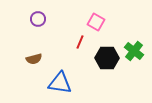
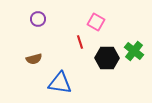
red line: rotated 40 degrees counterclockwise
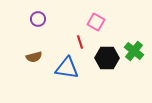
brown semicircle: moved 2 px up
blue triangle: moved 7 px right, 15 px up
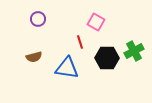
green cross: rotated 24 degrees clockwise
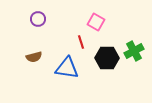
red line: moved 1 px right
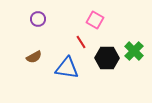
pink square: moved 1 px left, 2 px up
red line: rotated 16 degrees counterclockwise
green cross: rotated 18 degrees counterclockwise
brown semicircle: rotated 14 degrees counterclockwise
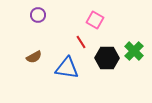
purple circle: moved 4 px up
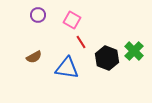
pink square: moved 23 px left
black hexagon: rotated 20 degrees clockwise
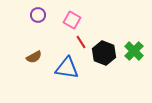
black hexagon: moved 3 px left, 5 px up
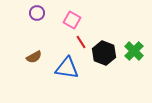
purple circle: moved 1 px left, 2 px up
